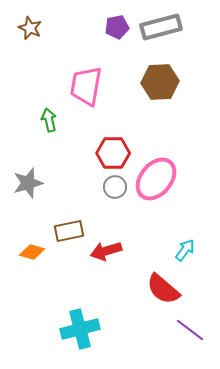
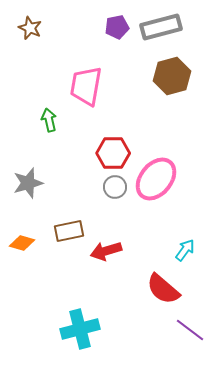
brown hexagon: moved 12 px right, 6 px up; rotated 12 degrees counterclockwise
orange diamond: moved 10 px left, 9 px up
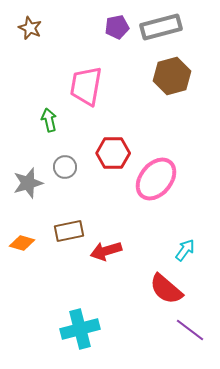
gray circle: moved 50 px left, 20 px up
red semicircle: moved 3 px right
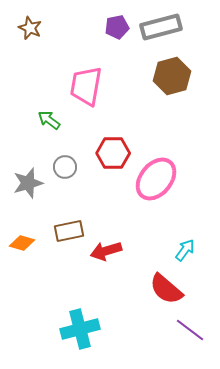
green arrow: rotated 40 degrees counterclockwise
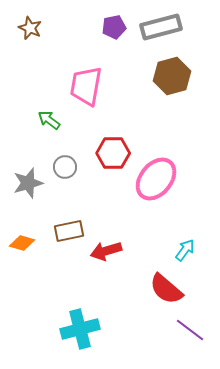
purple pentagon: moved 3 px left
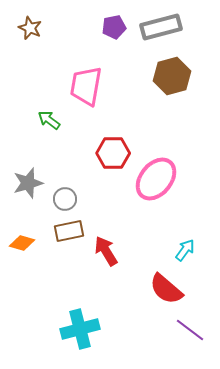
gray circle: moved 32 px down
red arrow: rotated 76 degrees clockwise
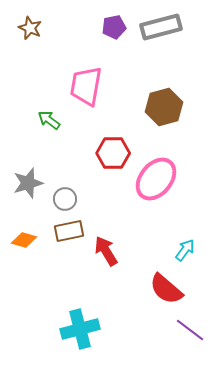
brown hexagon: moved 8 px left, 31 px down
orange diamond: moved 2 px right, 3 px up
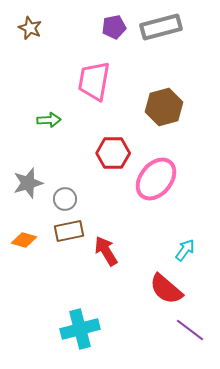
pink trapezoid: moved 8 px right, 5 px up
green arrow: rotated 140 degrees clockwise
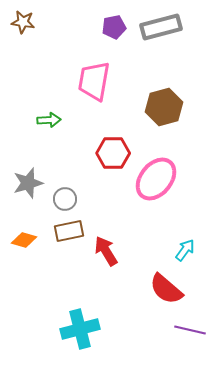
brown star: moved 7 px left, 6 px up; rotated 15 degrees counterclockwise
purple line: rotated 24 degrees counterclockwise
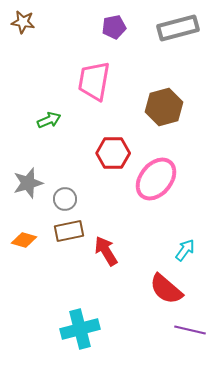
gray rectangle: moved 17 px right, 1 px down
green arrow: rotated 20 degrees counterclockwise
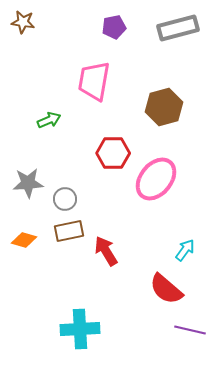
gray star: rotated 12 degrees clockwise
cyan cross: rotated 12 degrees clockwise
